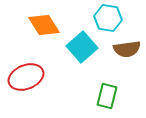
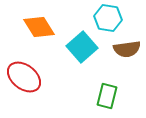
orange diamond: moved 5 px left, 2 px down
red ellipse: moved 2 px left; rotated 60 degrees clockwise
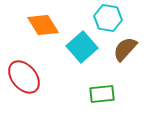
orange diamond: moved 4 px right, 2 px up
brown semicircle: moved 2 px left; rotated 140 degrees clockwise
red ellipse: rotated 12 degrees clockwise
green rectangle: moved 5 px left, 2 px up; rotated 70 degrees clockwise
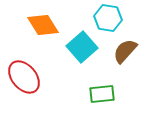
brown semicircle: moved 2 px down
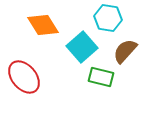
green rectangle: moved 1 px left, 17 px up; rotated 20 degrees clockwise
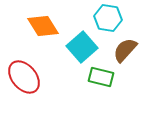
orange diamond: moved 1 px down
brown semicircle: moved 1 px up
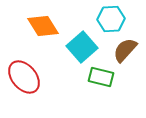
cyan hexagon: moved 3 px right, 1 px down; rotated 12 degrees counterclockwise
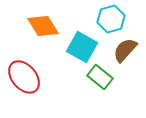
cyan hexagon: rotated 12 degrees counterclockwise
cyan square: rotated 20 degrees counterclockwise
green rectangle: moved 1 px left; rotated 25 degrees clockwise
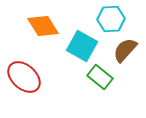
cyan hexagon: rotated 12 degrees clockwise
cyan square: moved 1 px up
red ellipse: rotated 8 degrees counterclockwise
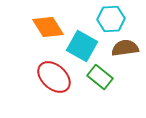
orange diamond: moved 5 px right, 1 px down
brown semicircle: moved 2 px up; rotated 40 degrees clockwise
red ellipse: moved 30 px right
